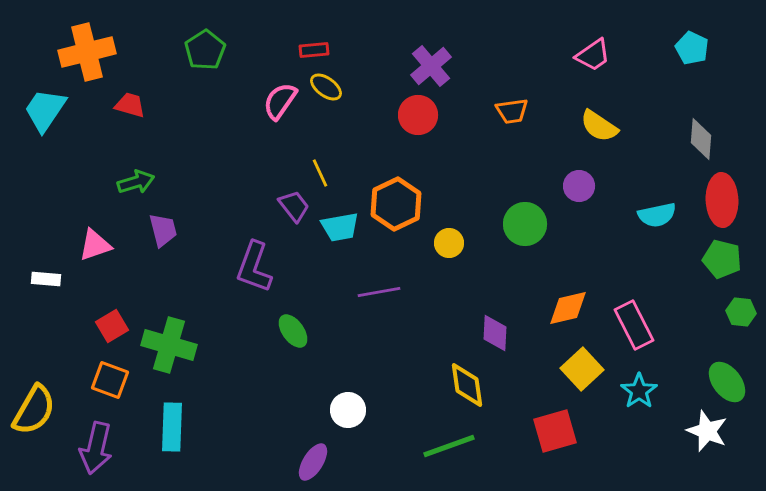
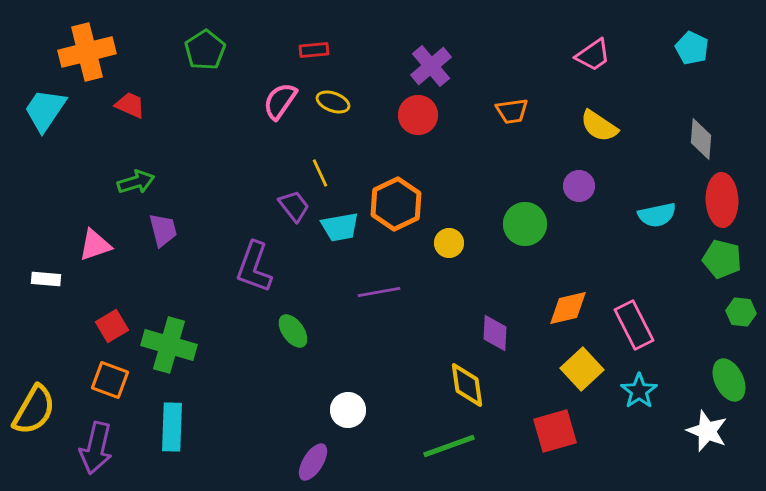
yellow ellipse at (326, 87): moved 7 px right, 15 px down; rotated 16 degrees counterclockwise
red trapezoid at (130, 105): rotated 8 degrees clockwise
green ellipse at (727, 382): moved 2 px right, 2 px up; rotated 12 degrees clockwise
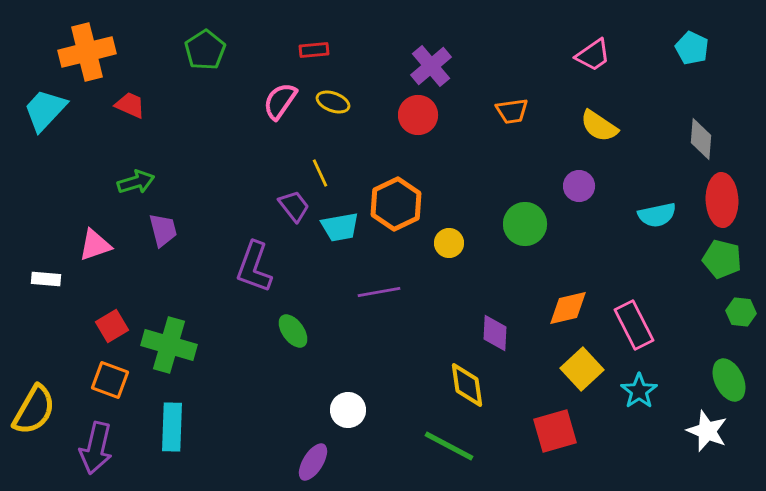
cyan trapezoid at (45, 110): rotated 9 degrees clockwise
green line at (449, 446): rotated 48 degrees clockwise
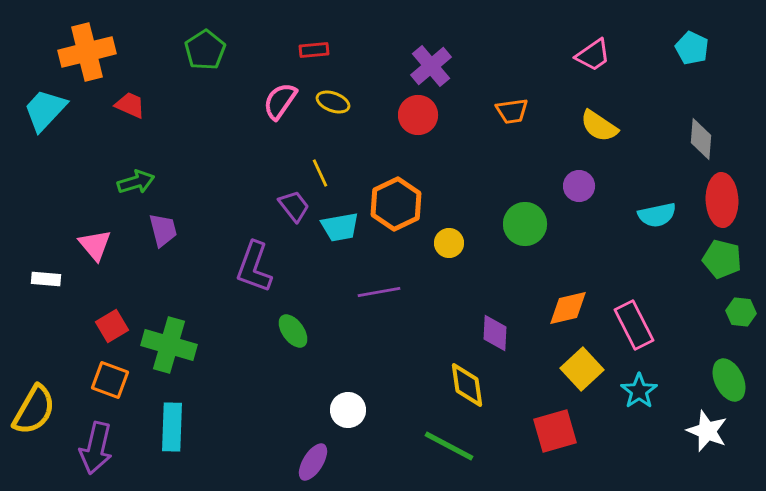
pink triangle at (95, 245): rotated 51 degrees counterclockwise
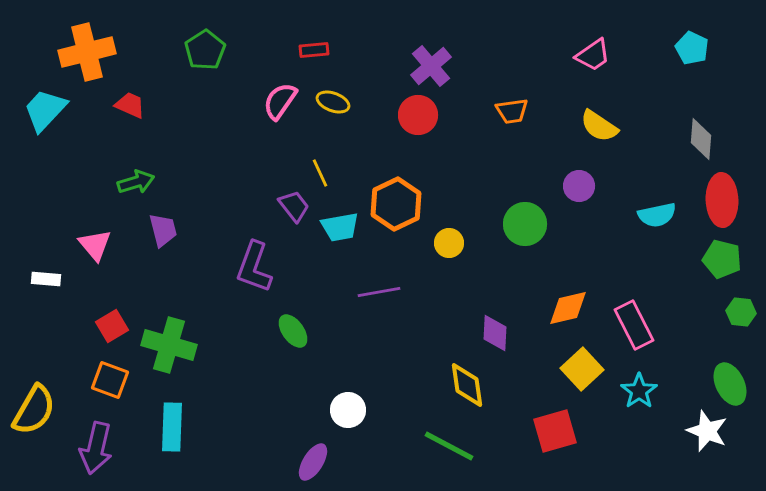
green ellipse at (729, 380): moved 1 px right, 4 px down
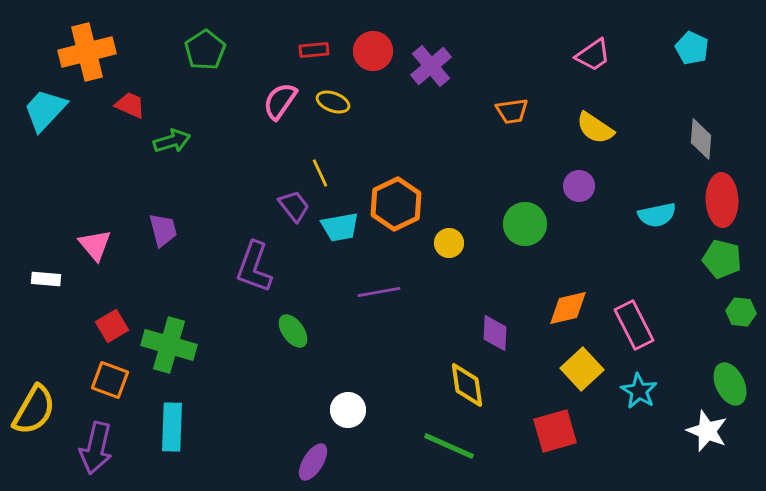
red circle at (418, 115): moved 45 px left, 64 px up
yellow semicircle at (599, 126): moved 4 px left, 2 px down
green arrow at (136, 182): moved 36 px right, 41 px up
cyan star at (639, 391): rotated 6 degrees counterclockwise
green line at (449, 446): rotated 4 degrees counterclockwise
